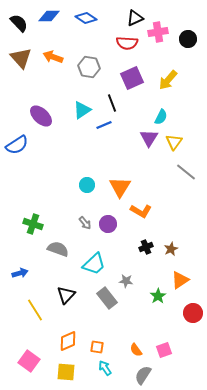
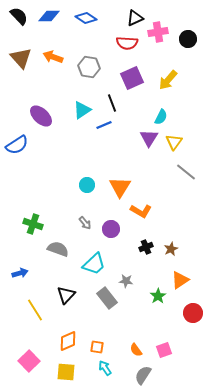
black semicircle at (19, 23): moved 7 px up
purple circle at (108, 224): moved 3 px right, 5 px down
pink square at (29, 361): rotated 10 degrees clockwise
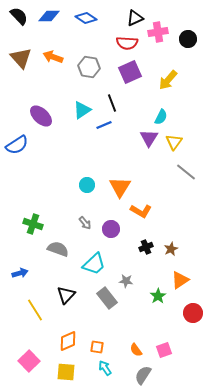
purple square at (132, 78): moved 2 px left, 6 px up
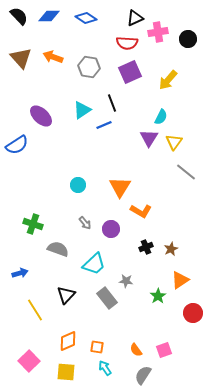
cyan circle at (87, 185): moved 9 px left
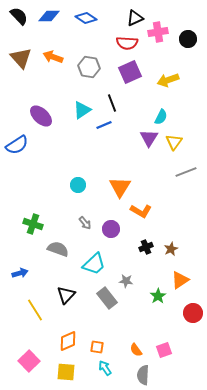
yellow arrow at (168, 80): rotated 30 degrees clockwise
gray line at (186, 172): rotated 60 degrees counterclockwise
gray semicircle at (143, 375): rotated 30 degrees counterclockwise
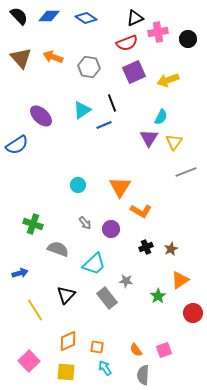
red semicircle at (127, 43): rotated 25 degrees counterclockwise
purple square at (130, 72): moved 4 px right
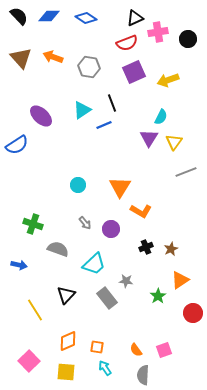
blue arrow at (20, 273): moved 1 px left, 8 px up; rotated 28 degrees clockwise
